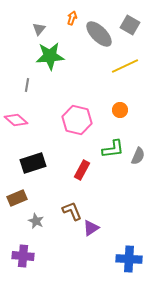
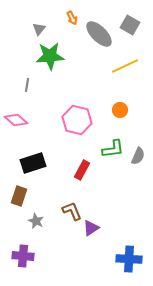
orange arrow: rotated 136 degrees clockwise
brown rectangle: moved 2 px right, 2 px up; rotated 48 degrees counterclockwise
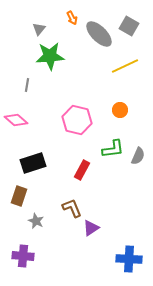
gray square: moved 1 px left, 1 px down
brown L-shape: moved 3 px up
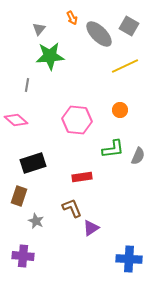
pink hexagon: rotated 8 degrees counterclockwise
red rectangle: moved 7 px down; rotated 54 degrees clockwise
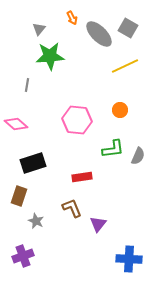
gray square: moved 1 px left, 2 px down
pink diamond: moved 4 px down
purple triangle: moved 7 px right, 4 px up; rotated 18 degrees counterclockwise
purple cross: rotated 25 degrees counterclockwise
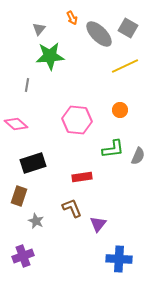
blue cross: moved 10 px left
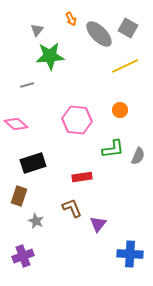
orange arrow: moved 1 px left, 1 px down
gray triangle: moved 2 px left, 1 px down
gray line: rotated 64 degrees clockwise
blue cross: moved 11 px right, 5 px up
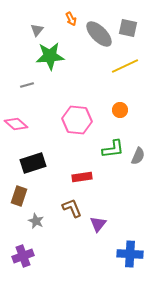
gray square: rotated 18 degrees counterclockwise
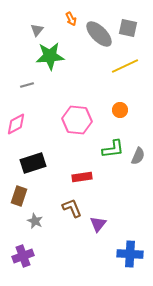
pink diamond: rotated 70 degrees counterclockwise
gray star: moved 1 px left
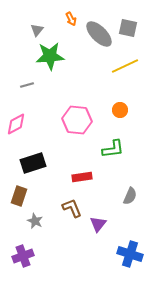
gray semicircle: moved 8 px left, 40 px down
blue cross: rotated 15 degrees clockwise
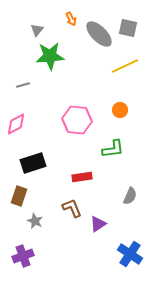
gray line: moved 4 px left
purple triangle: rotated 18 degrees clockwise
blue cross: rotated 15 degrees clockwise
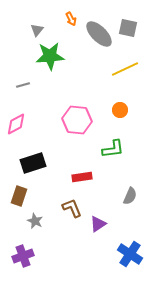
yellow line: moved 3 px down
